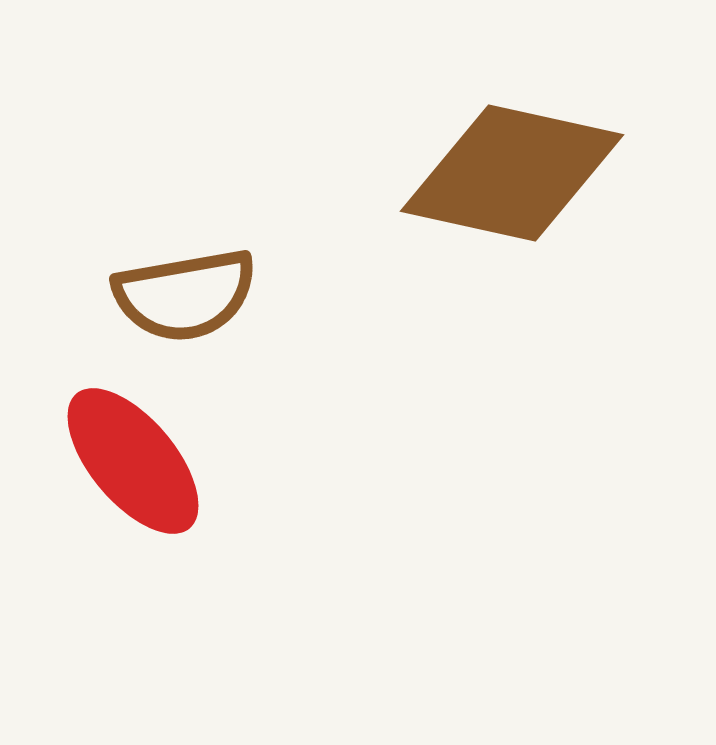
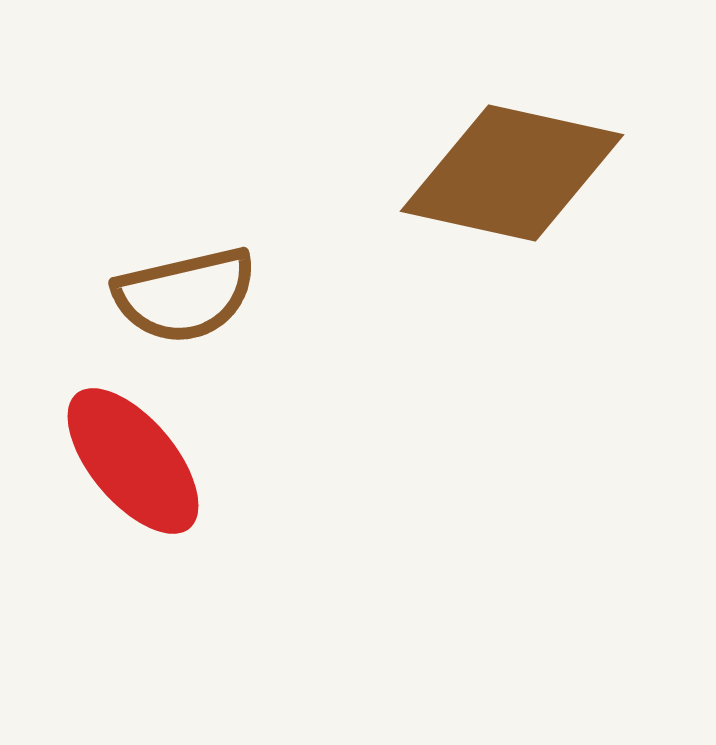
brown semicircle: rotated 3 degrees counterclockwise
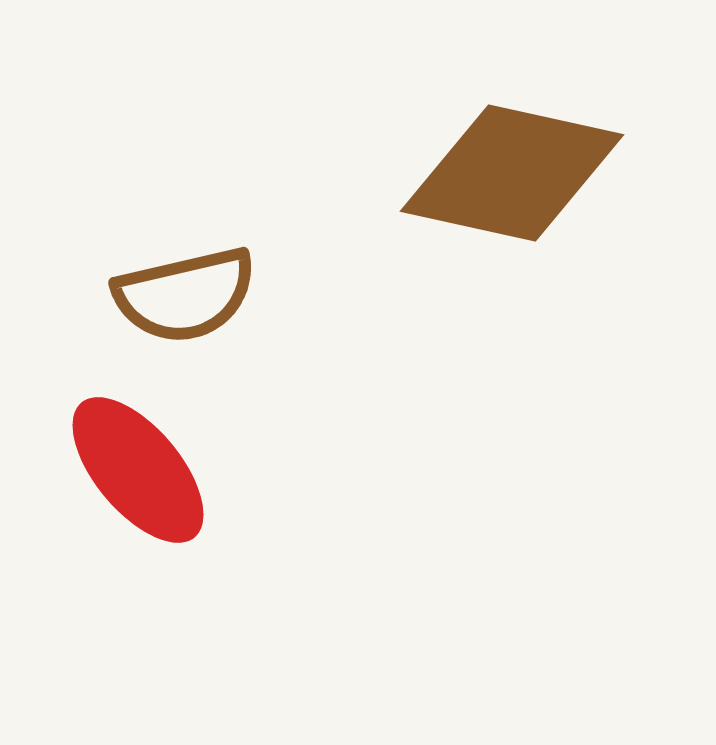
red ellipse: moved 5 px right, 9 px down
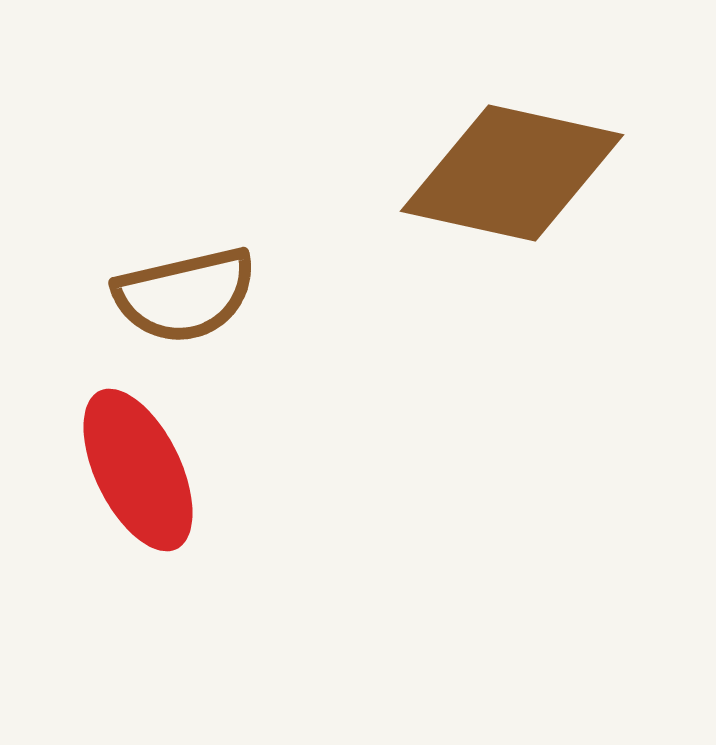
red ellipse: rotated 14 degrees clockwise
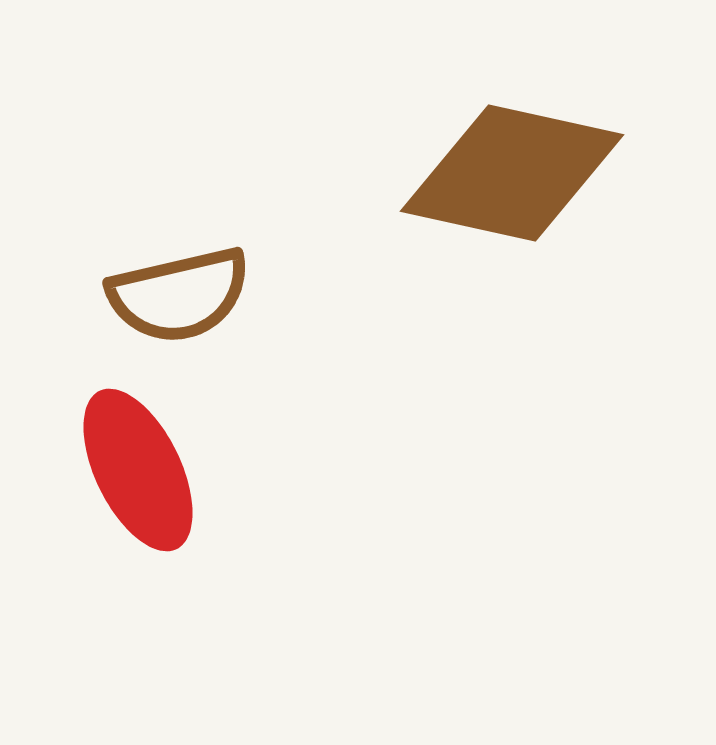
brown semicircle: moved 6 px left
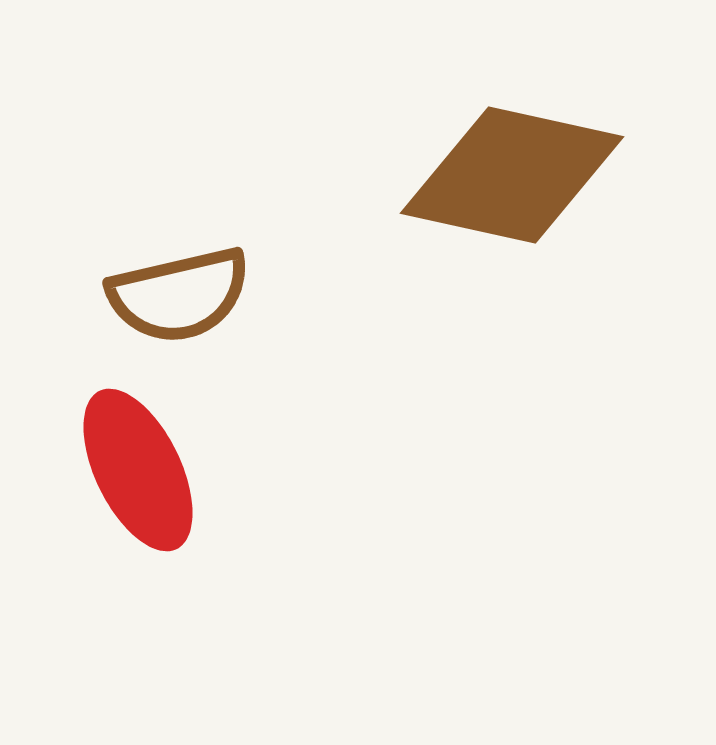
brown diamond: moved 2 px down
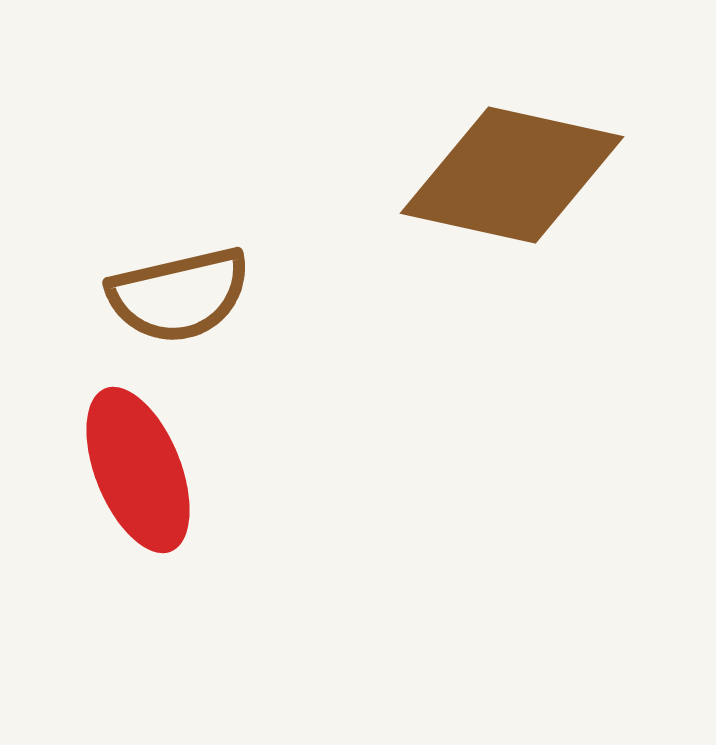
red ellipse: rotated 4 degrees clockwise
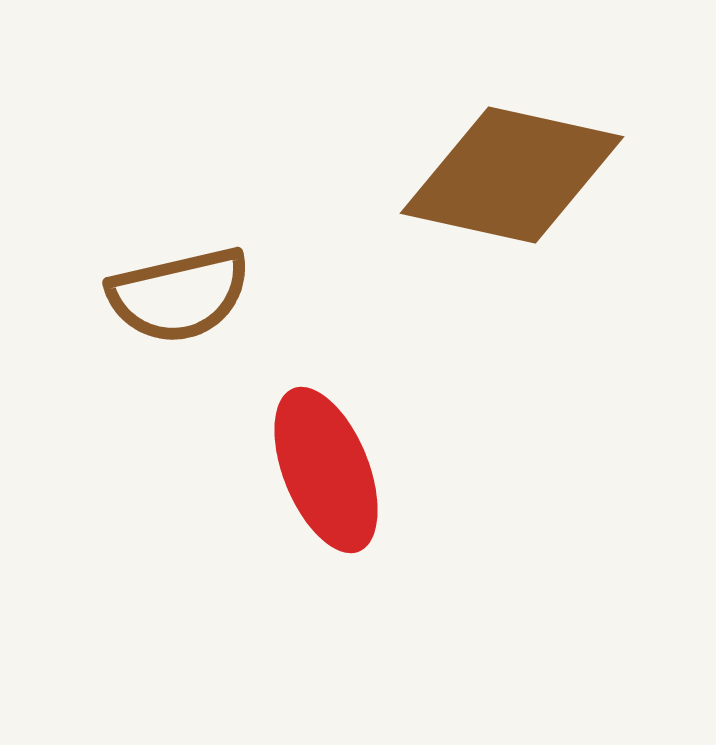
red ellipse: moved 188 px right
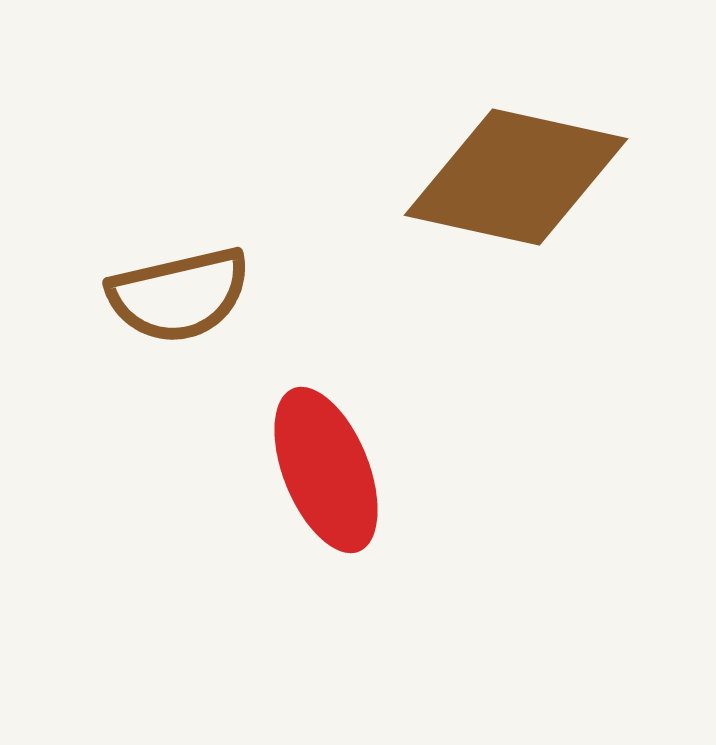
brown diamond: moved 4 px right, 2 px down
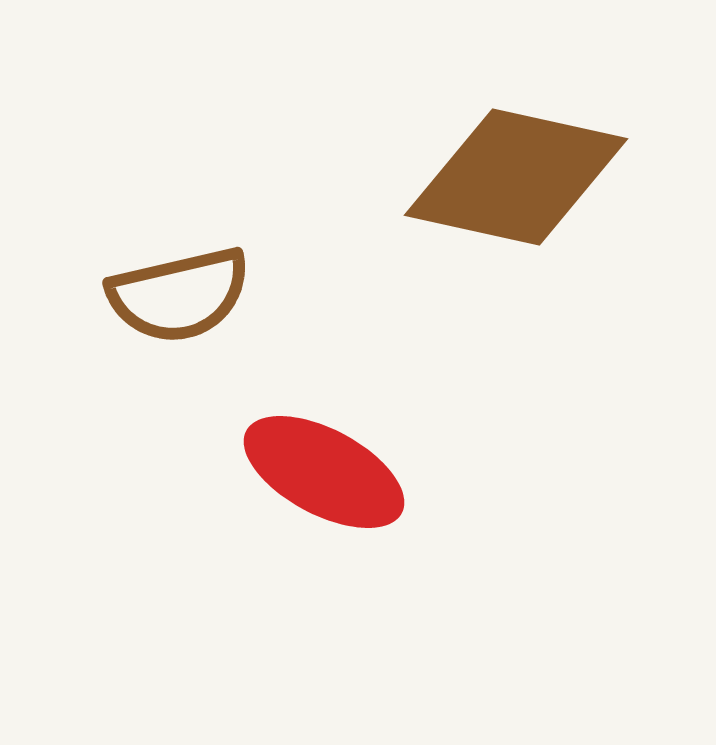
red ellipse: moved 2 px left, 2 px down; rotated 40 degrees counterclockwise
